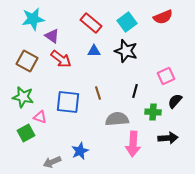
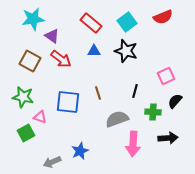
brown square: moved 3 px right
gray semicircle: rotated 15 degrees counterclockwise
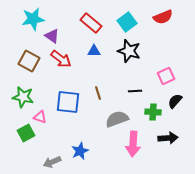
black star: moved 3 px right
brown square: moved 1 px left
black line: rotated 72 degrees clockwise
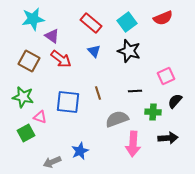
red semicircle: moved 1 px down
blue triangle: rotated 48 degrees clockwise
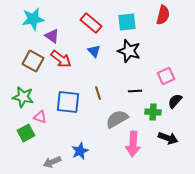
red semicircle: moved 3 px up; rotated 54 degrees counterclockwise
cyan square: rotated 30 degrees clockwise
brown square: moved 4 px right
gray semicircle: rotated 10 degrees counterclockwise
black arrow: rotated 24 degrees clockwise
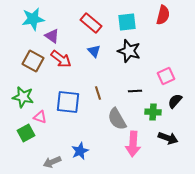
gray semicircle: rotated 90 degrees counterclockwise
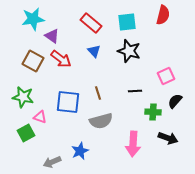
gray semicircle: moved 16 px left, 2 px down; rotated 75 degrees counterclockwise
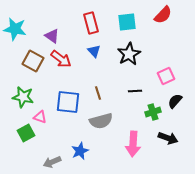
red semicircle: rotated 30 degrees clockwise
cyan star: moved 18 px left, 10 px down; rotated 20 degrees clockwise
red rectangle: rotated 35 degrees clockwise
black star: moved 3 px down; rotated 25 degrees clockwise
green cross: rotated 21 degrees counterclockwise
